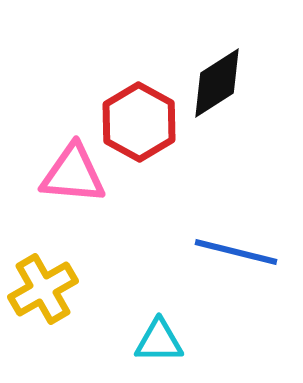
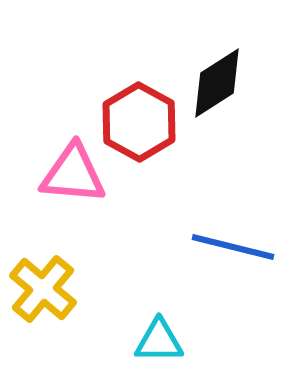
blue line: moved 3 px left, 5 px up
yellow cross: rotated 20 degrees counterclockwise
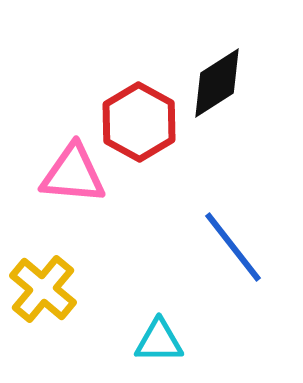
blue line: rotated 38 degrees clockwise
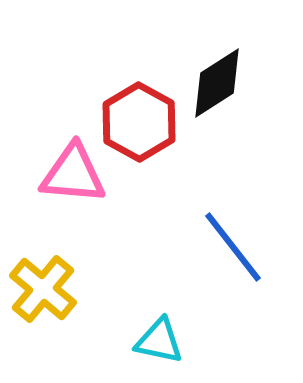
cyan triangle: rotated 12 degrees clockwise
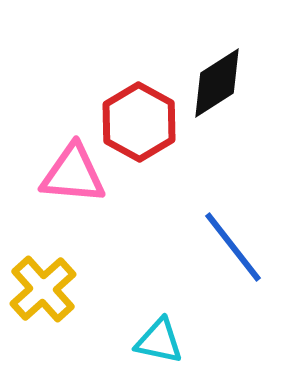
yellow cross: rotated 8 degrees clockwise
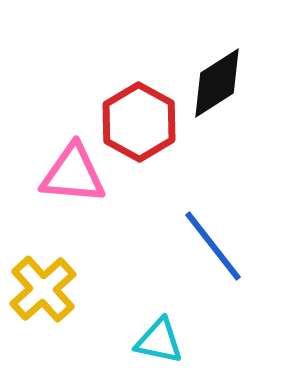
blue line: moved 20 px left, 1 px up
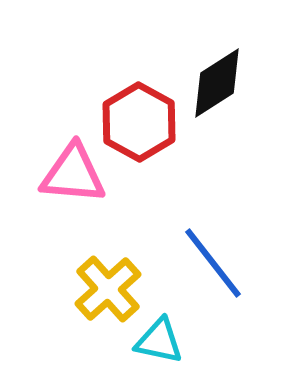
blue line: moved 17 px down
yellow cross: moved 65 px right
